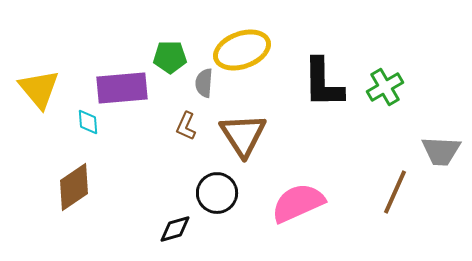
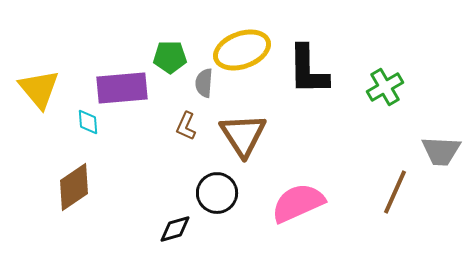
black L-shape: moved 15 px left, 13 px up
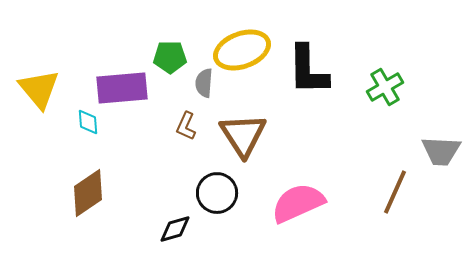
brown diamond: moved 14 px right, 6 px down
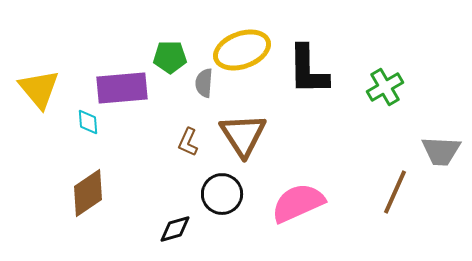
brown L-shape: moved 2 px right, 16 px down
black circle: moved 5 px right, 1 px down
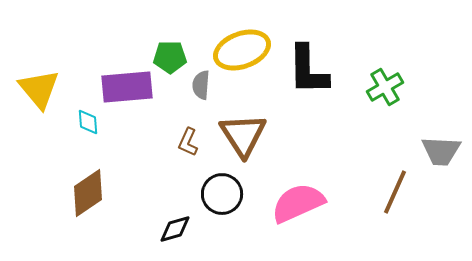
gray semicircle: moved 3 px left, 2 px down
purple rectangle: moved 5 px right, 1 px up
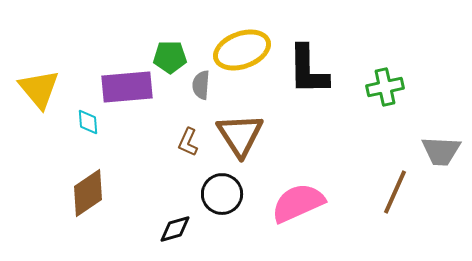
green cross: rotated 18 degrees clockwise
brown triangle: moved 3 px left
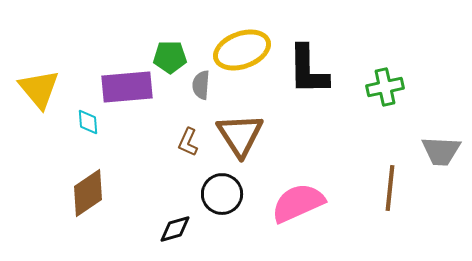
brown line: moved 5 px left, 4 px up; rotated 18 degrees counterclockwise
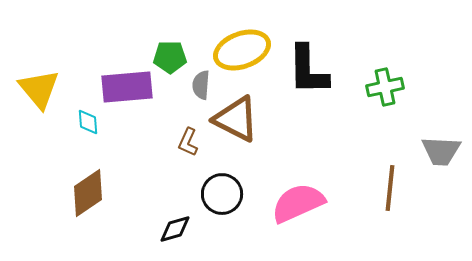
brown triangle: moved 4 px left, 16 px up; rotated 30 degrees counterclockwise
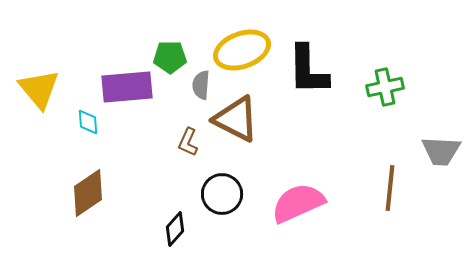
black diamond: rotated 32 degrees counterclockwise
